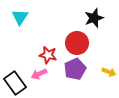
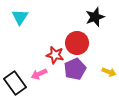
black star: moved 1 px right, 1 px up
red star: moved 7 px right
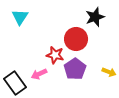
red circle: moved 1 px left, 4 px up
purple pentagon: rotated 10 degrees counterclockwise
